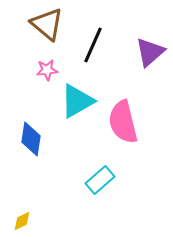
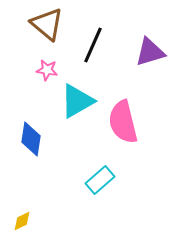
purple triangle: rotated 24 degrees clockwise
pink star: rotated 15 degrees clockwise
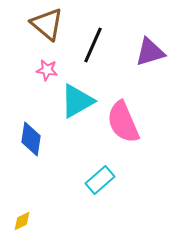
pink semicircle: rotated 9 degrees counterclockwise
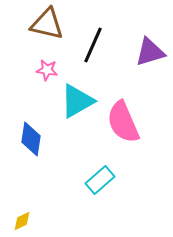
brown triangle: rotated 27 degrees counterclockwise
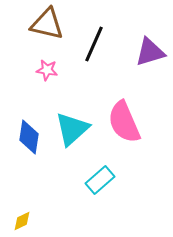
black line: moved 1 px right, 1 px up
cyan triangle: moved 5 px left, 28 px down; rotated 12 degrees counterclockwise
pink semicircle: moved 1 px right
blue diamond: moved 2 px left, 2 px up
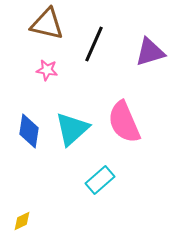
blue diamond: moved 6 px up
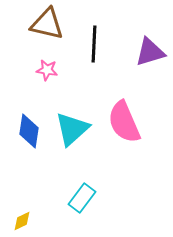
black line: rotated 21 degrees counterclockwise
cyan rectangle: moved 18 px left, 18 px down; rotated 12 degrees counterclockwise
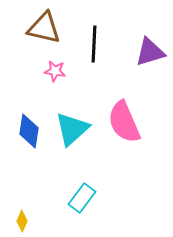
brown triangle: moved 3 px left, 4 px down
pink star: moved 8 px right, 1 px down
yellow diamond: rotated 40 degrees counterclockwise
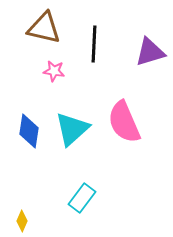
pink star: moved 1 px left
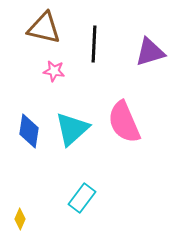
yellow diamond: moved 2 px left, 2 px up
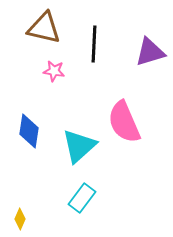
cyan triangle: moved 7 px right, 17 px down
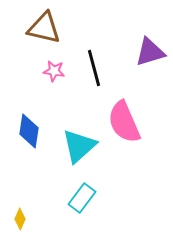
black line: moved 24 px down; rotated 18 degrees counterclockwise
